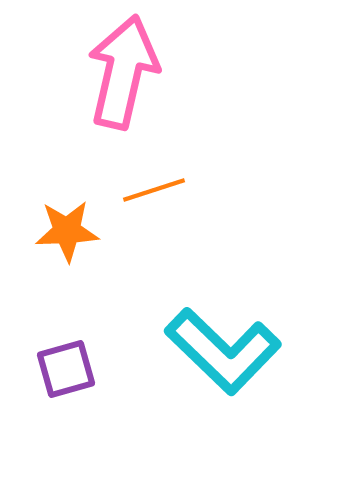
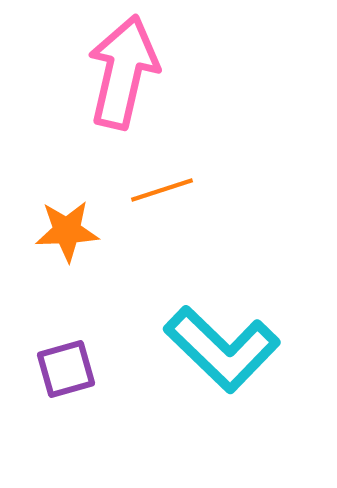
orange line: moved 8 px right
cyan L-shape: moved 1 px left, 2 px up
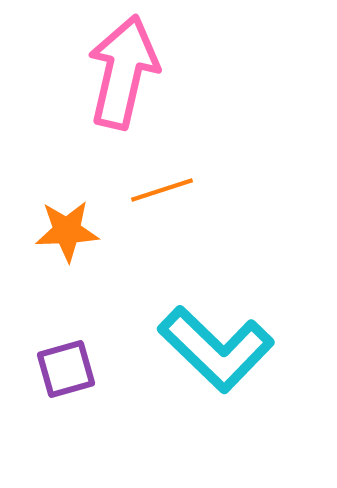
cyan L-shape: moved 6 px left
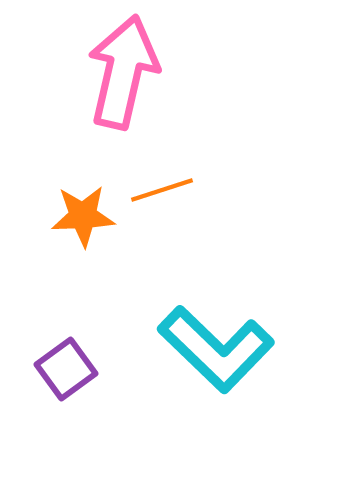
orange star: moved 16 px right, 15 px up
purple square: rotated 20 degrees counterclockwise
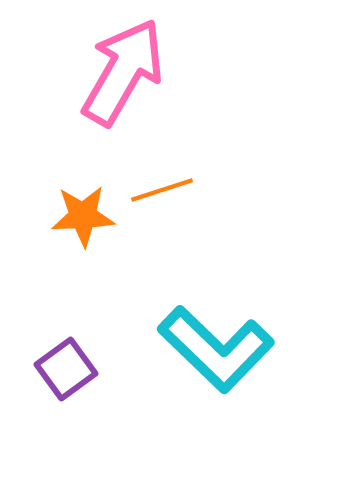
pink arrow: rotated 17 degrees clockwise
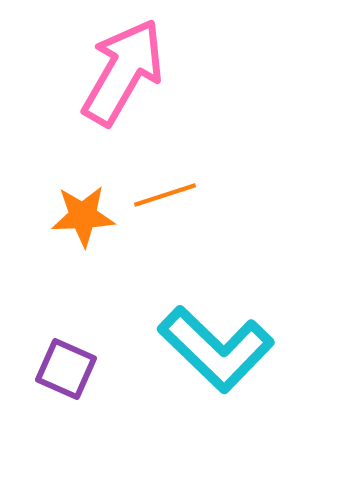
orange line: moved 3 px right, 5 px down
purple square: rotated 30 degrees counterclockwise
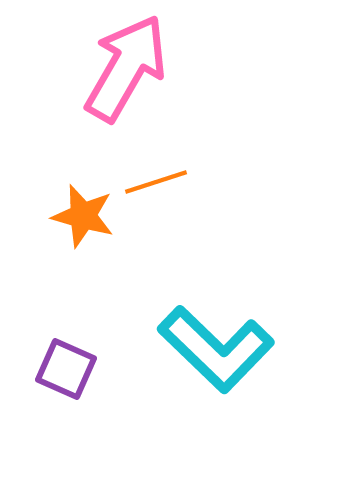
pink arrow: moved 3 px right, 4 px up
orange line: moved 9 px left, 13 px up
orange star: rotated 18 degrees clockwise
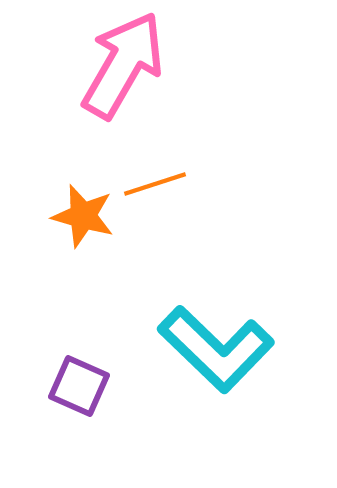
pink arrow: moved 3 px left, 3 px up
orange line: moved 1 px left, 2 px down
purple square: moved 13 px right, 17 px down
